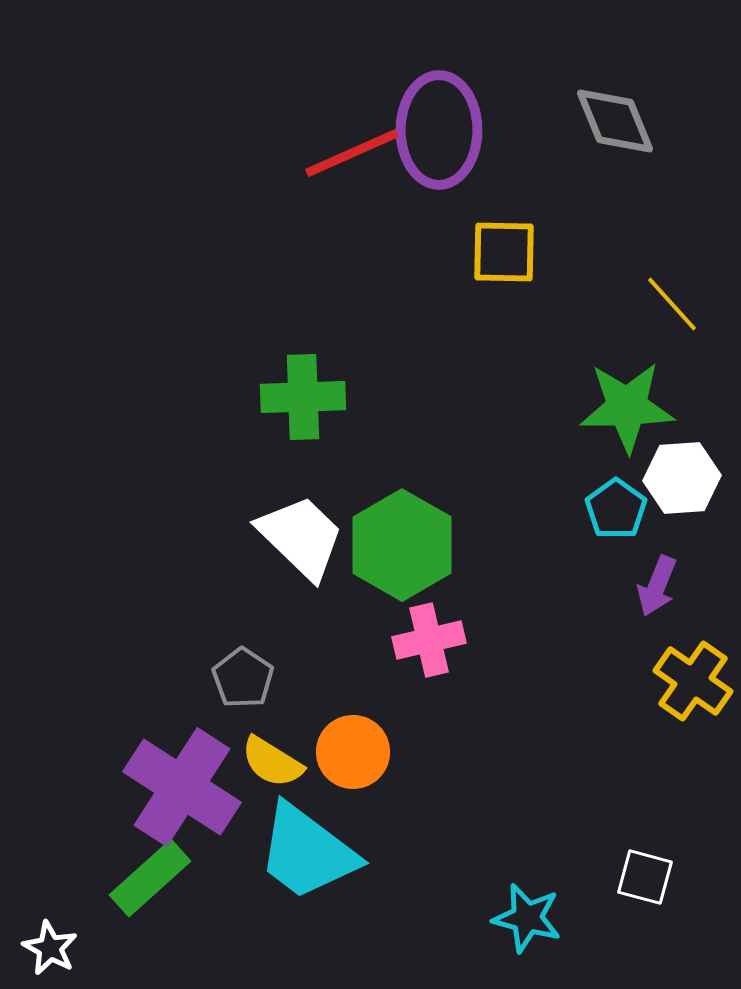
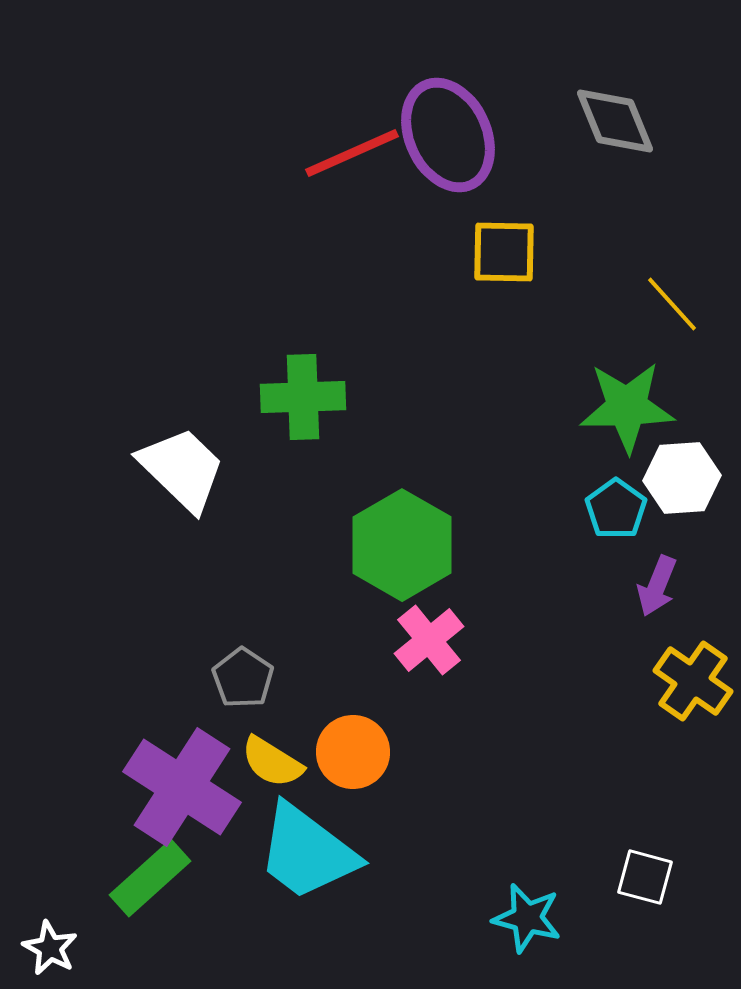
purple ellipse: moved 9 px right, 5 px down; rotated 25 degrees counterclockwise
white trapezoid: moved 119 px left, 68 px up
pink cross: rotated 26 degrees counterclockwise
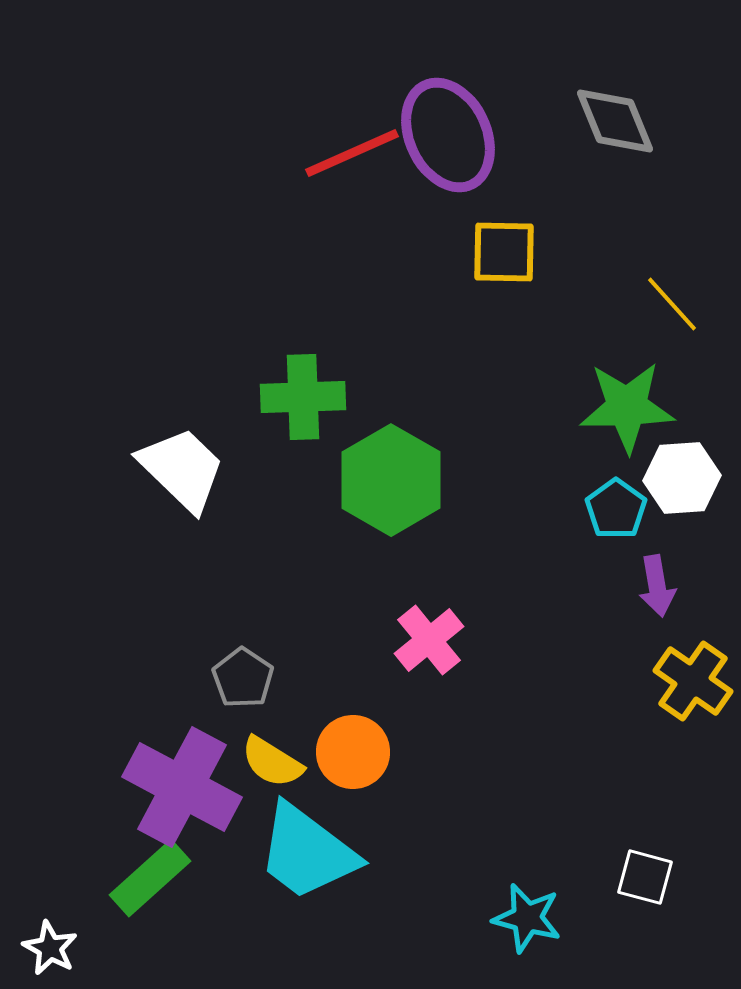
green hexagon: moved 11 px left, 65 px up
purple arrow: rotated 32 degrees counterclockwise
purple cross: rotated 5 degrees counterclockwise
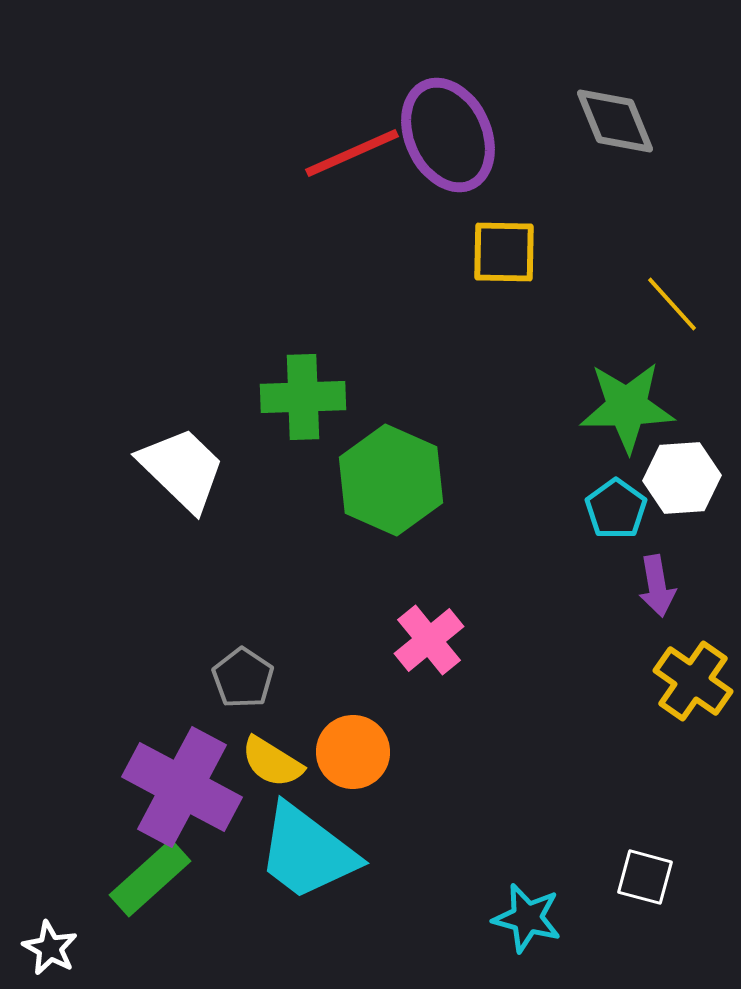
green hexagon: rotated 6 degrees counterclockwise
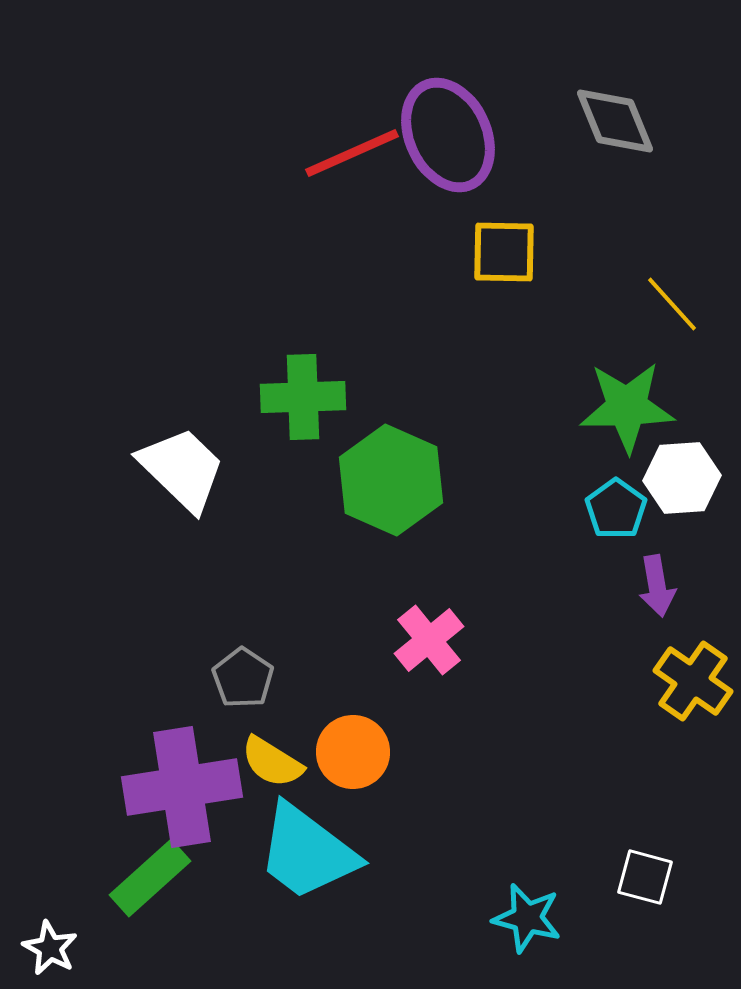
purple cross: rotated 37 degrees counterclockwise
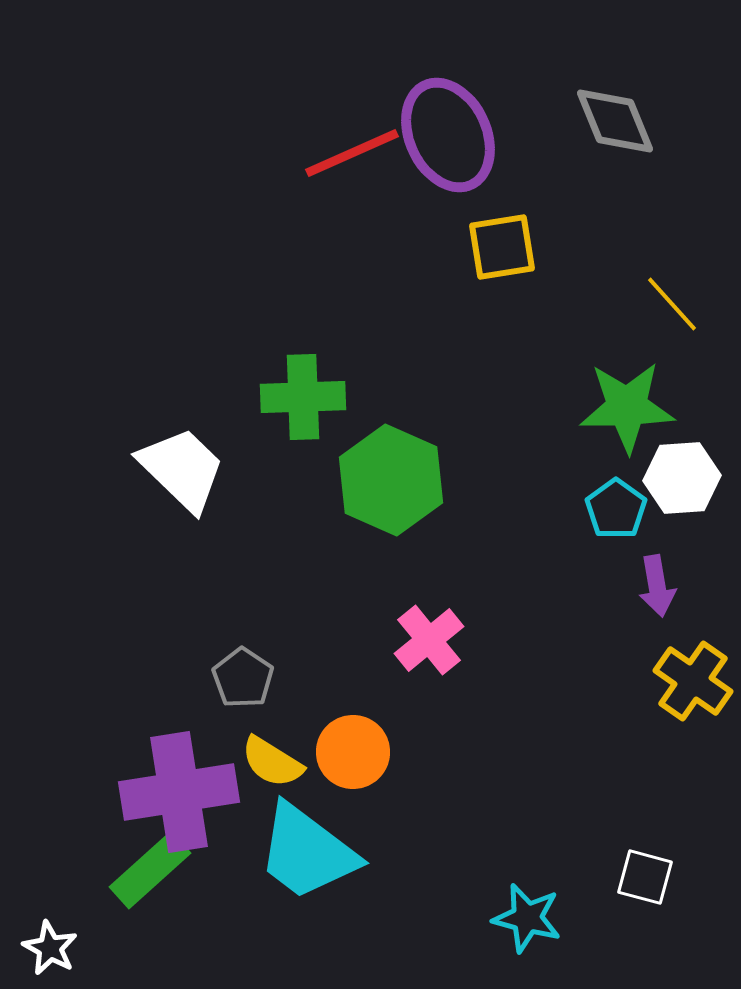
yellow square: moved 2 px left, 5 px up; rotated 10 degrees counterclockwise
purple cross: moved 3 px left, 5 px down
green rectangle: moved 8 px up
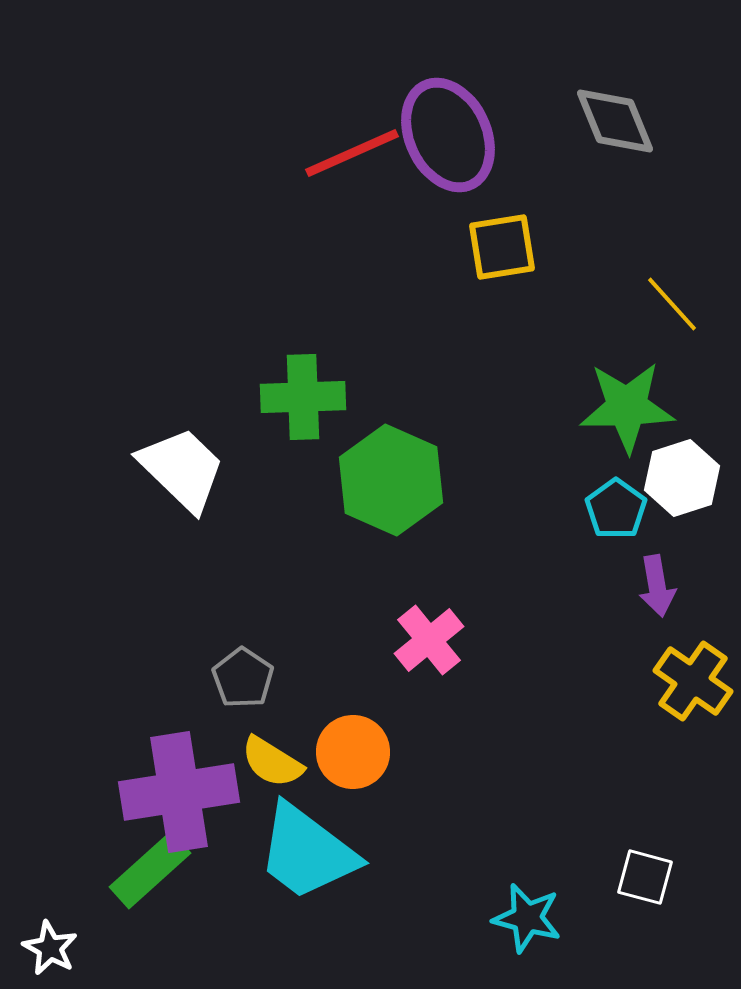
white hexagon: rotated 14 degrees counterclockwise
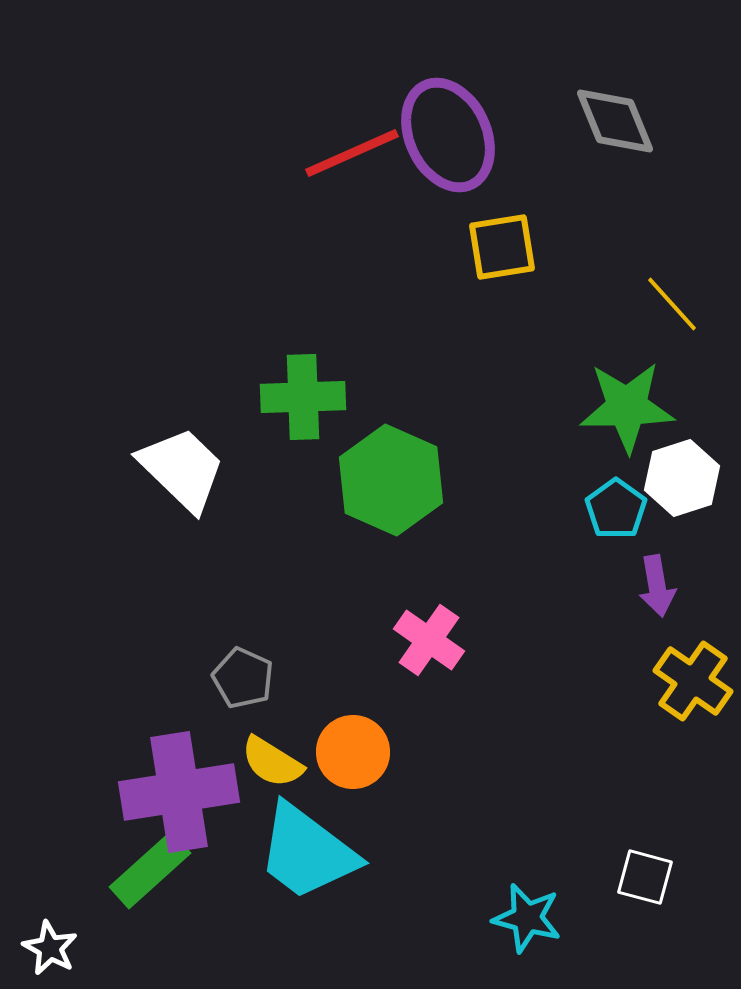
pink cross: rotated 16 degrees counterclockwise
gray pentagon: rotated 10 degrees counterclockwise
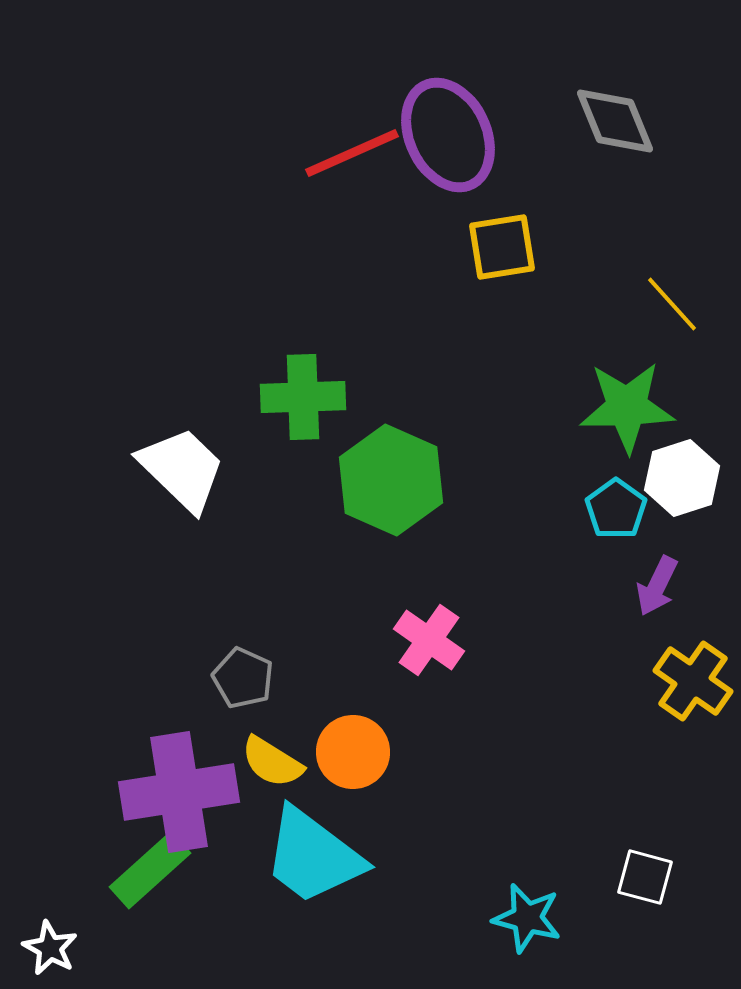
purple arrow: rotated 36 degrees clockwise
cyan trapezoid: moved 6 px right, 4 px down
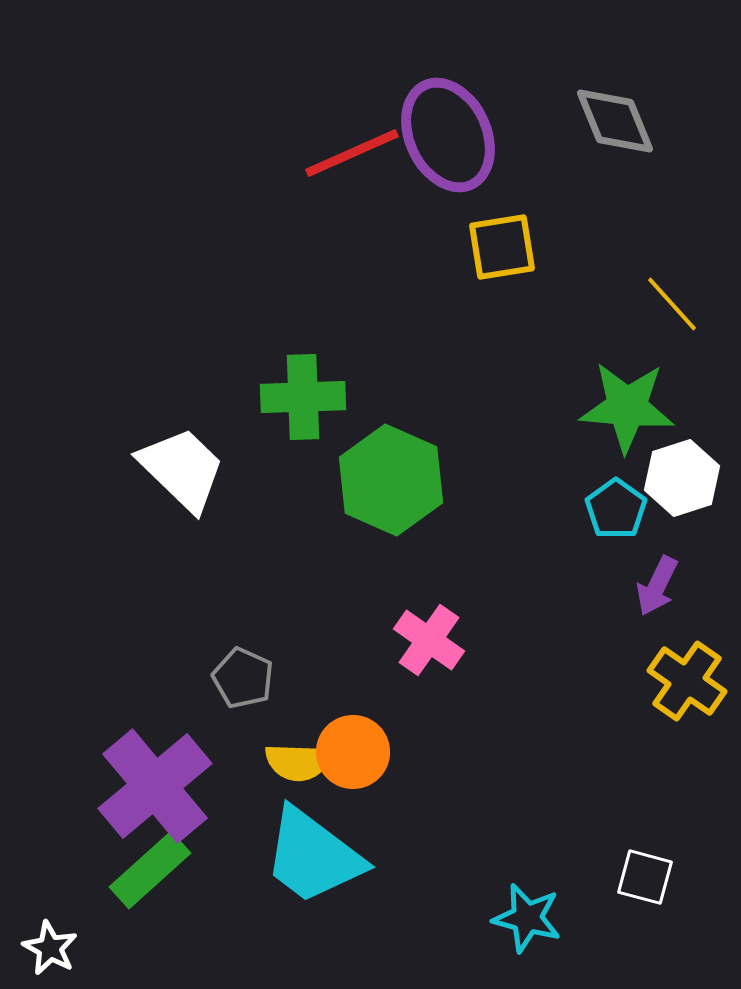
green star: rotated 6 degrees clockwise
yellow cross: moved 6 px left
yellow semicircle: moved 26 px right; rotated 30 degrees counterclockwise
purple cross: moved 24 px left, 6 px up; rotated 31 degrees counterclockwise
